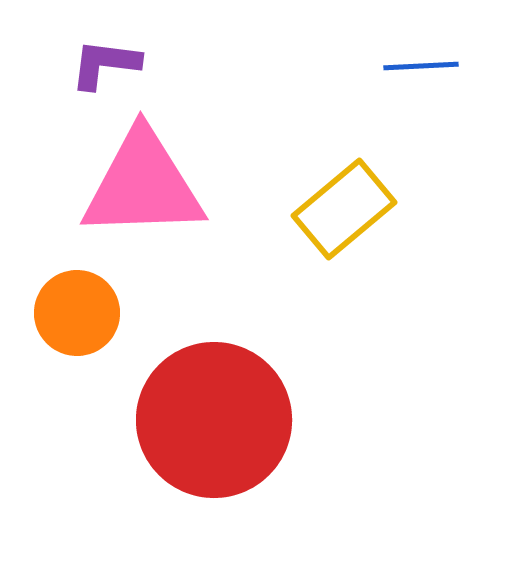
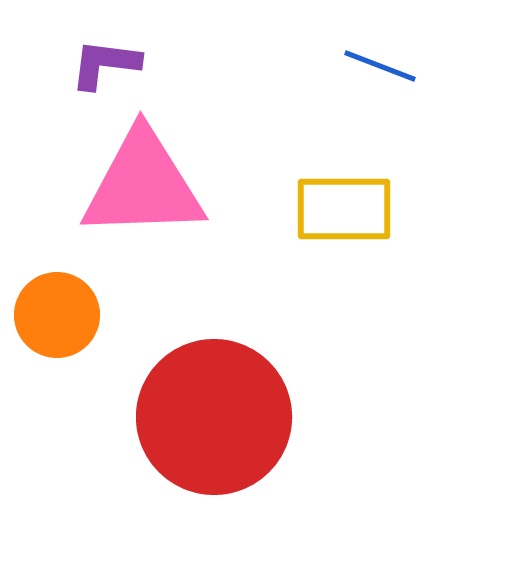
blue line: moved 41 px left; rotated 24 degrees clockwise
yellow rectangle: rotated 40 degrees clockwise
orange circle: moved 20 px left, 2 px down
red circle: moved 3 px up
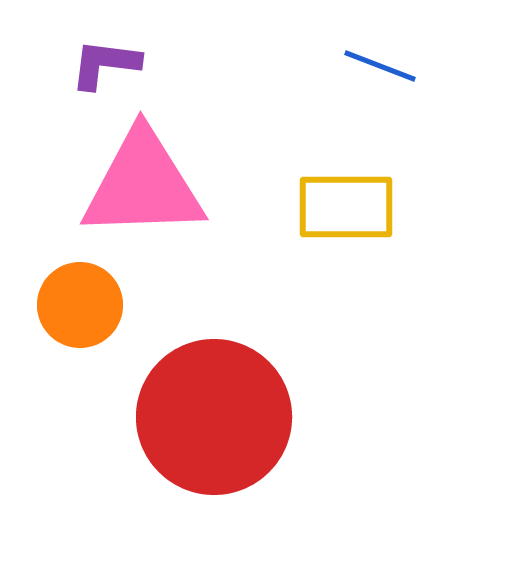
yellow rectangle: moved 2 px right, 2 px up
orange circle: moved 23 px right, 10 px up
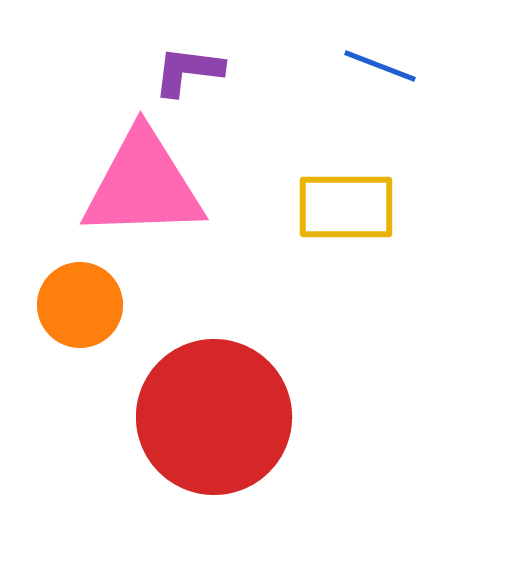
purple L-shape: moved 83 px right, 7 px down
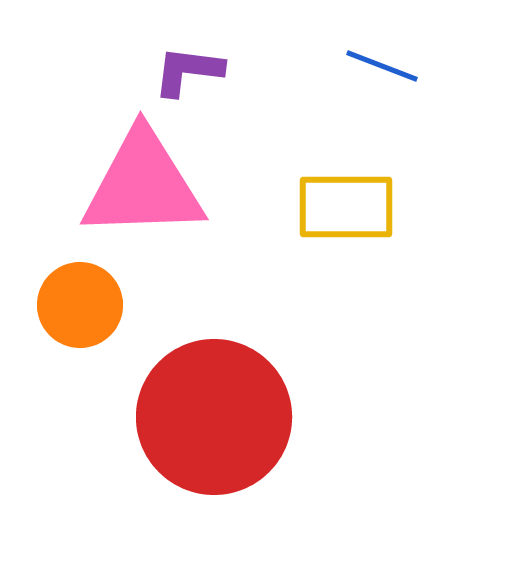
blue line: moved 2 px right
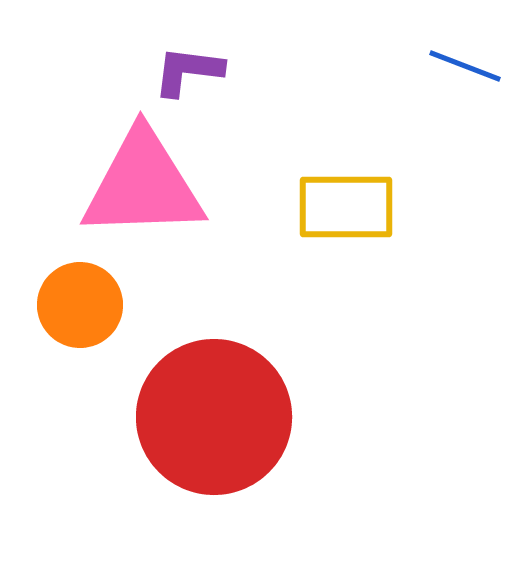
blue line: moved 83 px right
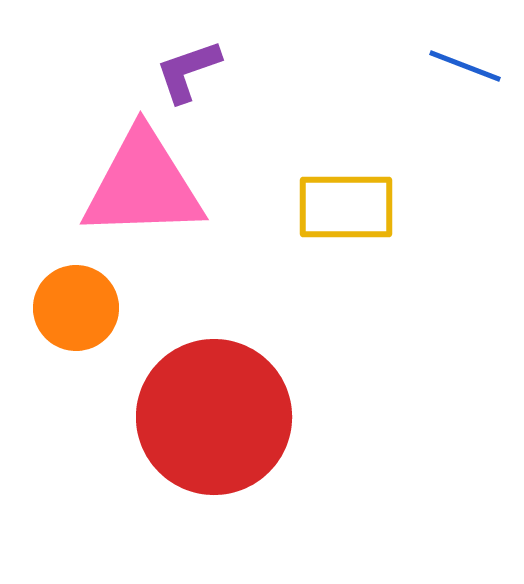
purple L-shape: rotated 26 degrees counterclockwise
orange circle: moved 4 px left, 3 px down
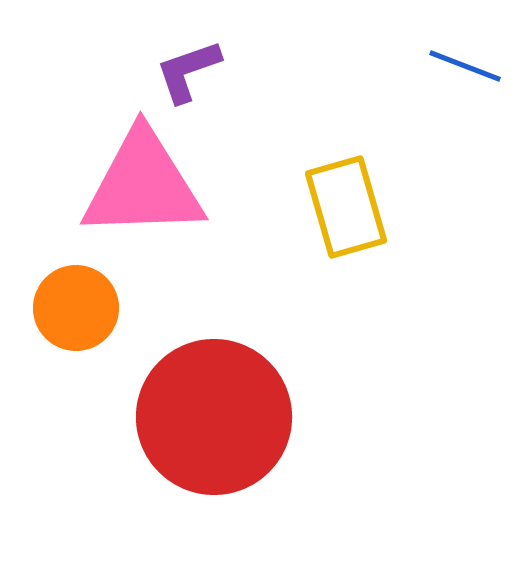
yellow rectangle: rotated 74 degrees clockwise
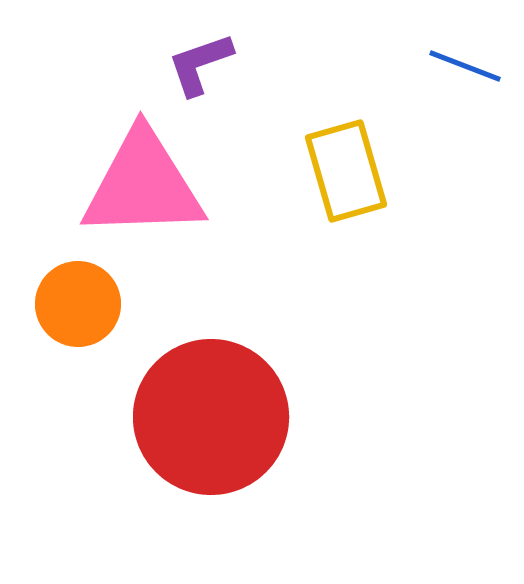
purple L-shape: moved 12 px right, 7 px up
yellow rectangle: moved 36 px up
orange circle: moved 2 px right, 4 px up
red circle: moved 3 px left
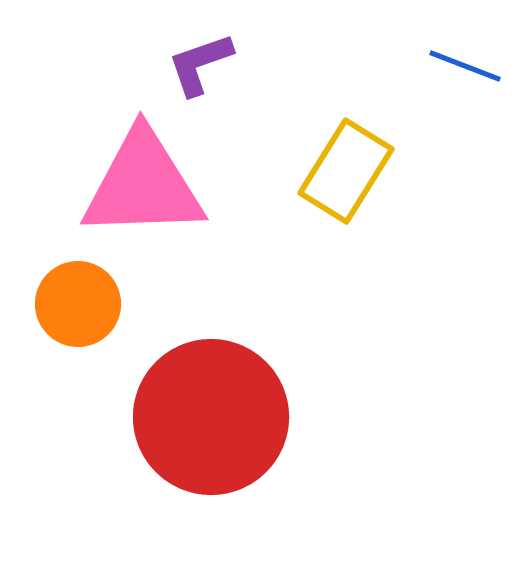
yellow rectangle: rotated 48 degrees clockwise
